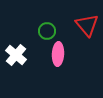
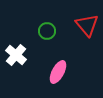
pink ellipse: moved 18 px down; rotated 25 degrees clockwise
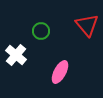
green circle: moved 6 px left
pink ellipse: moved 2 px right
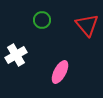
green circle: moved 1 px right, 11 px up
white cross: rotated 20 degrees clockwise
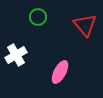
green circle: moved 4 px left, 3 px up
red triangle: moved 2 px left
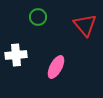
white cross: rotated 25 degrees clockwise
pink ellipse: moved 4 px left, 5 px up
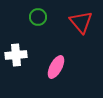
red triangle: moved 4 px left, 3 px up
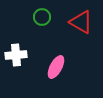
green circle: moved 4 px right
red triangle: rotated 20 degrees counterclockwise
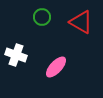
white cross: rotated 25 degrees clockwise
pink ellipse: rotated 15 degrees clockwise
